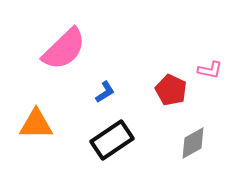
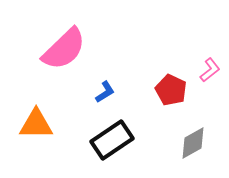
pink L-shape: rotated 50 degrees counterclockwise
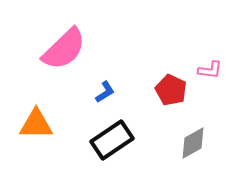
pink L-shape: rotated 45 degrees clockwise
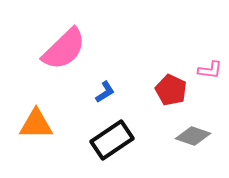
gray diamond: moved 7 px up; rotated 48 degrees clockwise
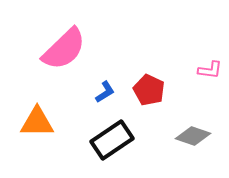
red pentagon: moved 22 px left
orange triangle: moved 1 px right, 2 px up
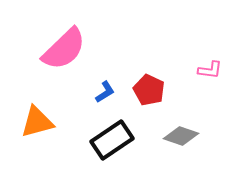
orange triangle: rotated 15 degrees counterclockwise
gray diamond: moved 12 px left
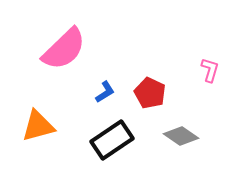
pink L-shape: rotated 80 degrees counterclockwise
red pentagon: moved 1 px right, 3 px down
orange triangle: moved 1 px right, 4 px down
gray diamond: rotated 16 degrees clockwise
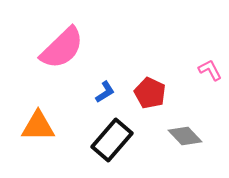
pink semicircle: moved 2 px left, 1 px up
pink L-shape: rotated 45 degrees counterclockwise
orange triangle: rotated 15 degrees clockwise
gray diamond: moved 4 px right; rotated 12 degrees clockwise
black rectangle: rotated 15 degrees counterclockwise
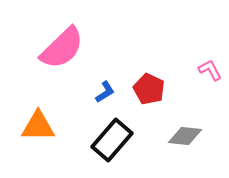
red pentagon: moved 1 px left, 4 px up
gray diamond: rotated 40 degrees counterclockwise
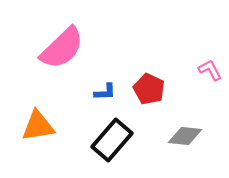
blue L-shape: rotated 30 degrees clockwise
orange triangle: rotated 9 degrees counterclockwise
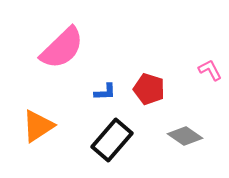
red pentagon: rotated 8 degrees counterclockwise
orange triangle: rotated 24 degrees counterclockwise
gray diamond: rotated 28 degrees clockwise
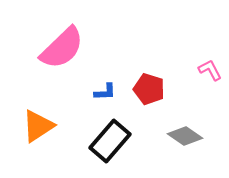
black rectangle: moved 2 px left, 1 px down
